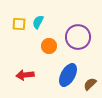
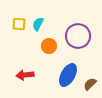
cyan semicircle: moved 2 px down
purple circle: moved 1 px up
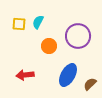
cyan semicircle: moved 2 px up
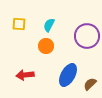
cyan semicircle: moved 11 px right, 3 px down
purple circle: moved 9 px right
orange circle: moved 3 px left
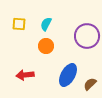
cyan semicircle: moved 3 px left, 1 px up
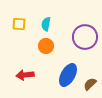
cyan semicircle: rotated 16 degrees counterclockwise
purple circle: moved 2 px left, 1 px down
